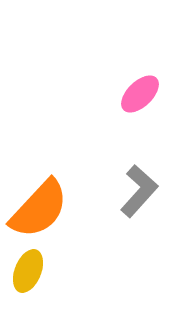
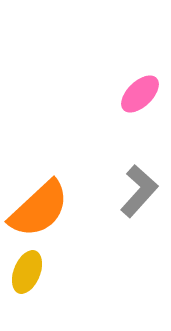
orange semicircle: rotated 4 degrees clockwise
yellow ellipse: moved 1 px left, 1 px down
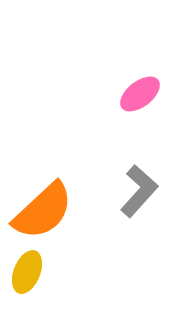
pink ellipse: rotated 6 degrees clockwise
orange semicircle: moved 4 px right, 2 px down
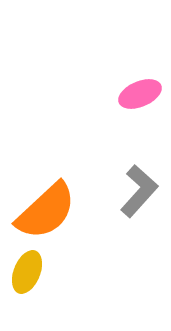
pink ellipse: rotated 15 degrees clockwise
orange semicircle: moved 3 px right
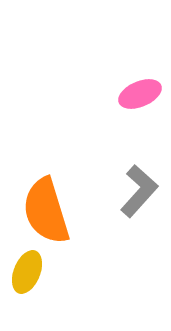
orange semicircle: rotated 116 degrees clockwise
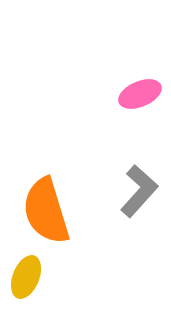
yellow ellipse: moved 1 px left, 5 px down
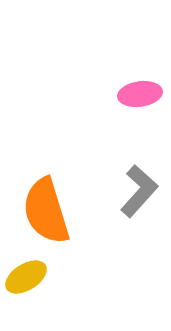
pink ellipse: rotated 15 degrees clockwise
yellow ellipse: rotated 36 degrees clockwise
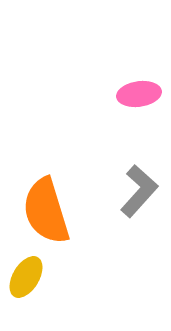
pink ellipse: moved 1 px left
yellow ellipse: rotated 27 degrees counterclockwise
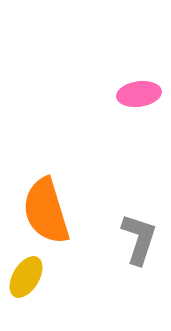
gray L-shape: moved 48 px down; rotated 24 degrees counterclockwise
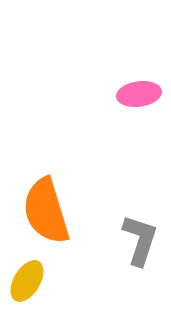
gray L-shape: moved 1 px right, 1 px down
yellow ellipse: moved 1 px right, 4 px down
